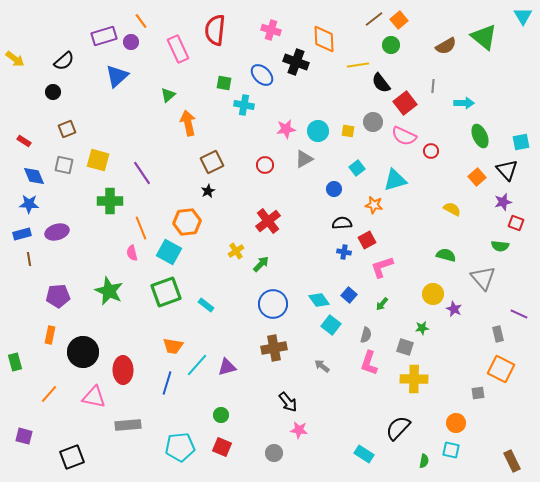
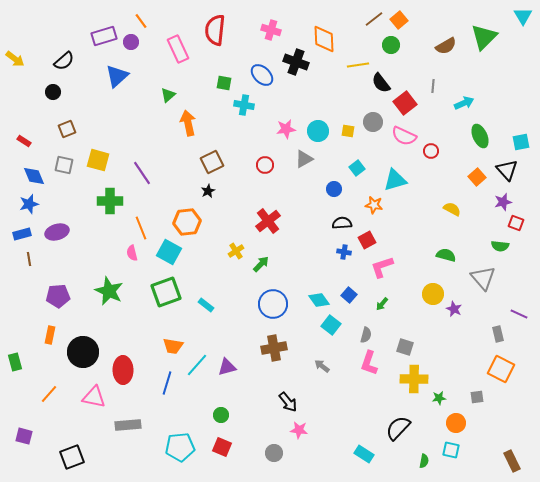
green triangle at (484, 37): rotated 36 degrees clockwise
cyan arrow at (464, 103): rotated 24 degrees counterclockwise
blue star at (29, 204): rotated 18 degrees counterclockwise
green star at (422, 328): moved 17 px right, 70 px down
gray square at (478, 393): moved 1 px left, 4 px down
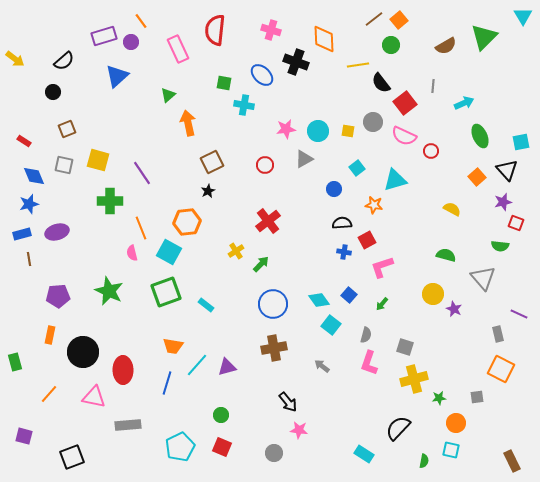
yellow cross at (414, 379): rotated 16 degrees counterclockwise
cyan pentagon at (180, 447): rotated 20 degrees counterclockwise
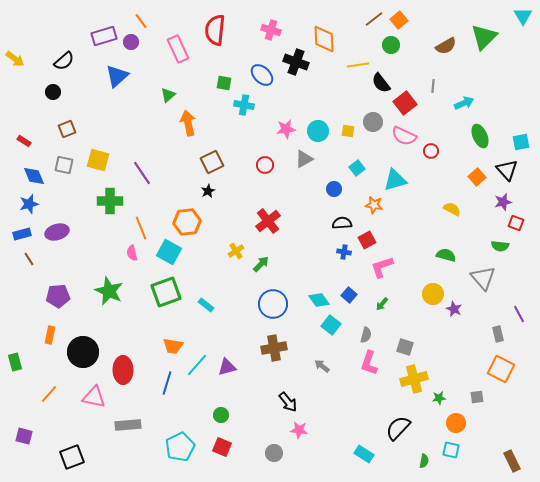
brown line at (29, 259): rotated 24 degrees counterclockwise
purple line at (519, 314): rotated 36 degrees clockwise
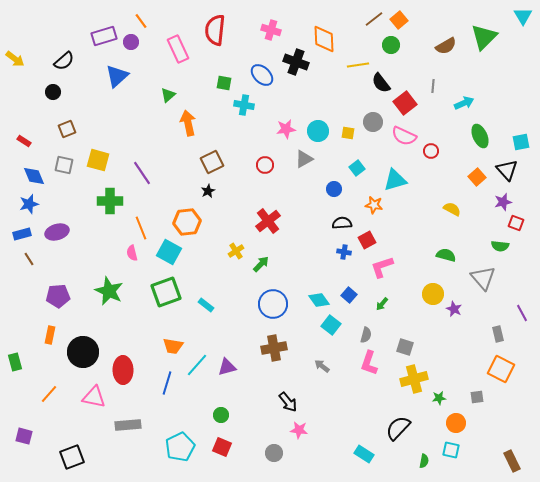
yellow square at (348, 131): moved 2 px down
purple line at (519, 314): moved 3 px right, 1 px up
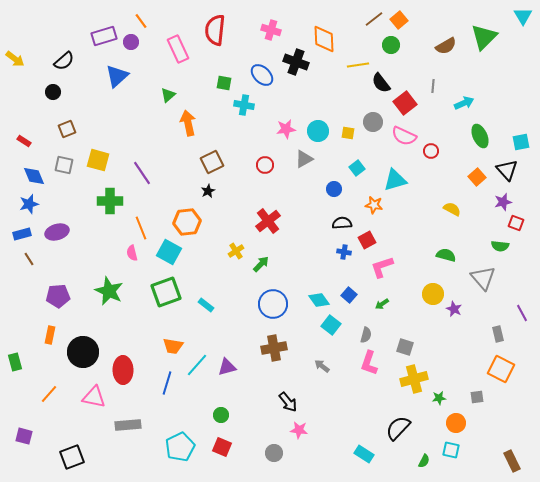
green arrow at (382, 304): rotated 16 degrees clockwise
green semicircle at (424, 461): rotated 16 degrees clockwise
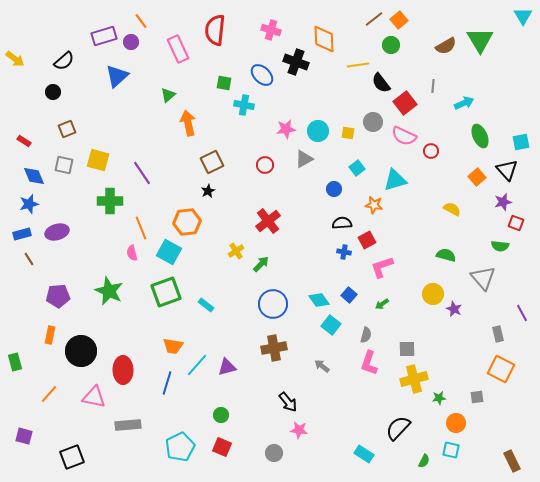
green triangle at (484, 37): moved 4 px left, 3 px down; rotated 16 degrees counterclockwise
gray square at (405, 347): moved 2 px right, 2 px down; rotated 18 degrees counterclockwise
black circle at (83, 352): moved 2 px left, 1 px up
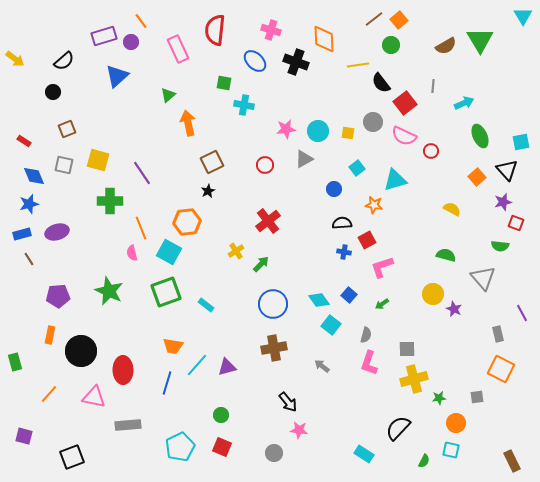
blue ellipse at (262, 75): moved 7 px left, 14 px up
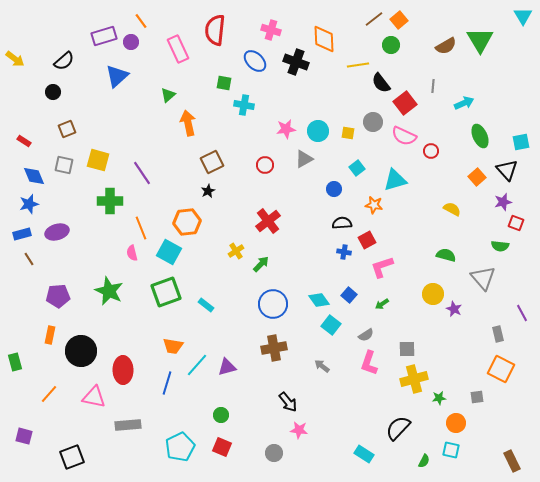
gray semicircle at (366, 335): rotated 42 degrees clockwise
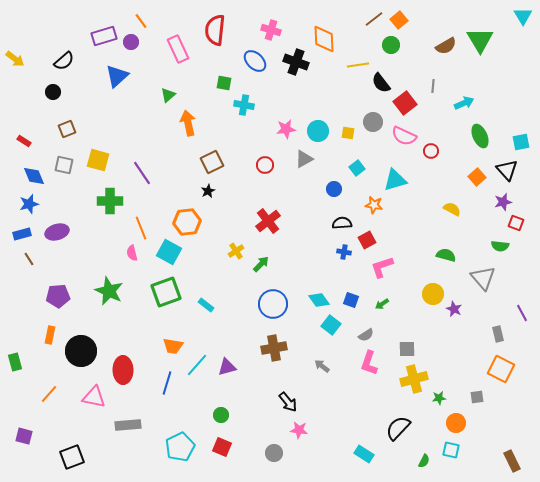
blue square at (349, 295): moved 2 px right, 5 px down; rotated 21 degrees counterclockwise
